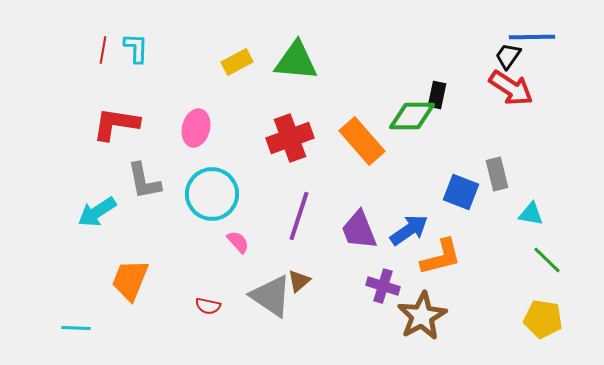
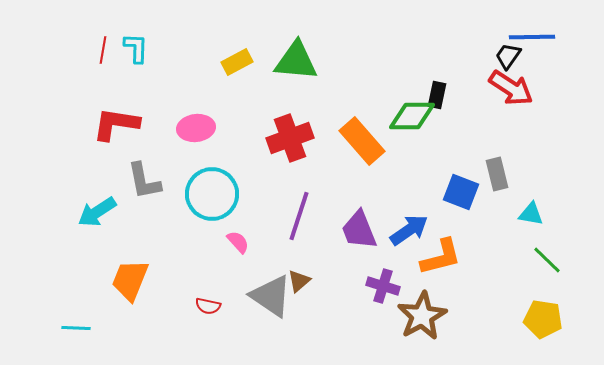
pink ellipse: rotated 69 degrees clockwise
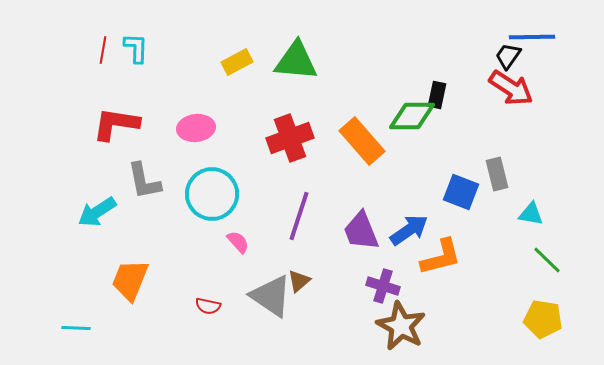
purple trapezoid: moved 2 px right, 1 px down
brown star: moved 21 px left, 10 px down; rotated 15 degrees counterclockwise
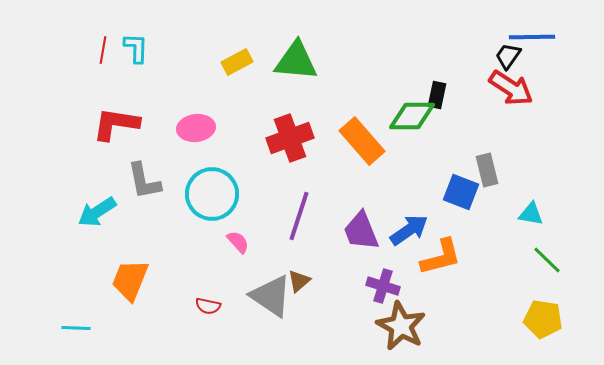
gray rectangle: moved 10 px left, 4 px up
